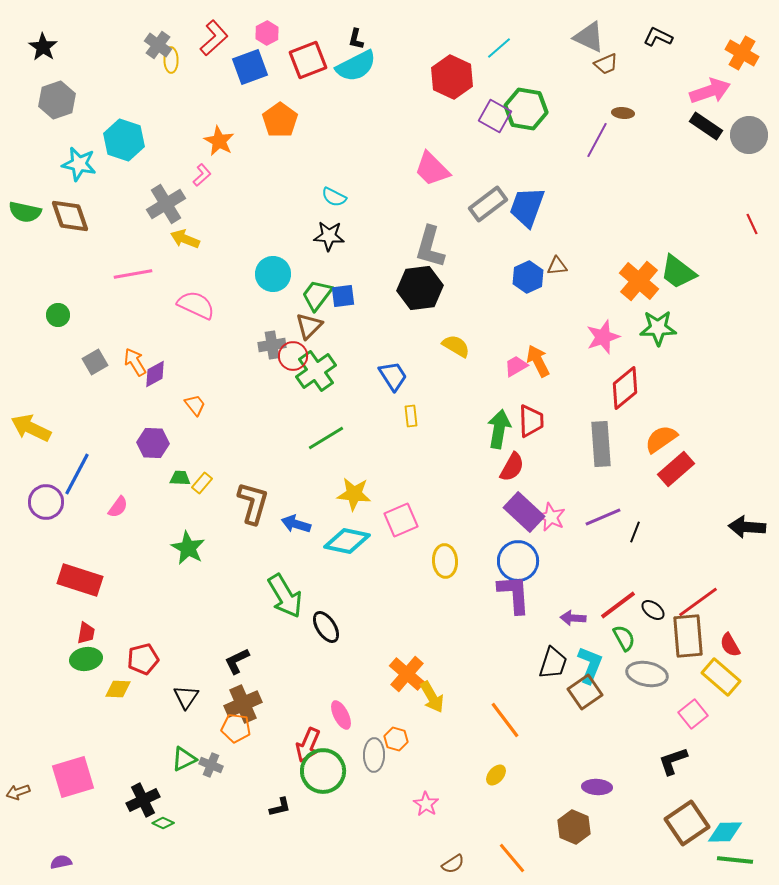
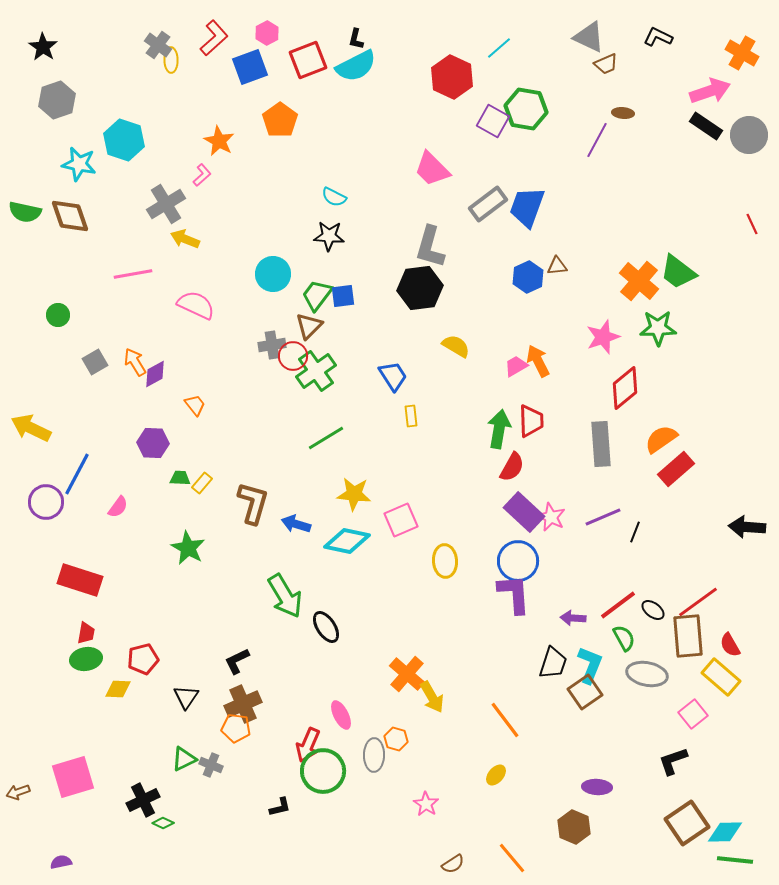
purple square at (495, 116): moved 2 px left, 5 px down
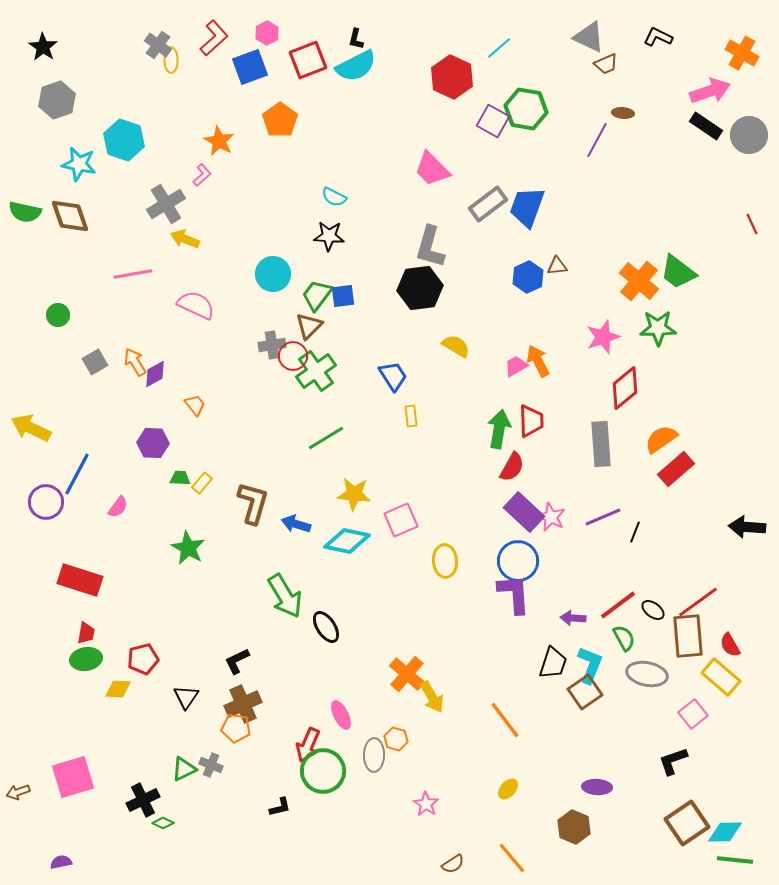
green triangle at (184, 759): moved 10 px down
yellow ellipse at (496, 775): moved 12 px right, 14 px down
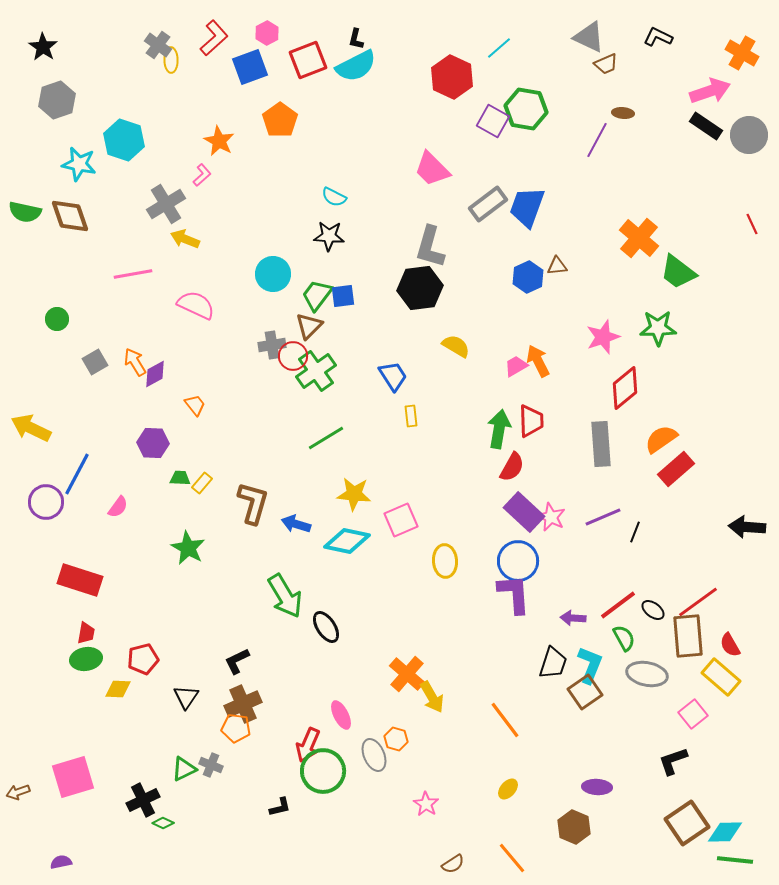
orange cross at (639, 281): moved 43 px up
green circle at (58, 315): moved 1 px left, 4 px down
gray ellipse at (374, 755): rotated 24 degrees counterclockwise
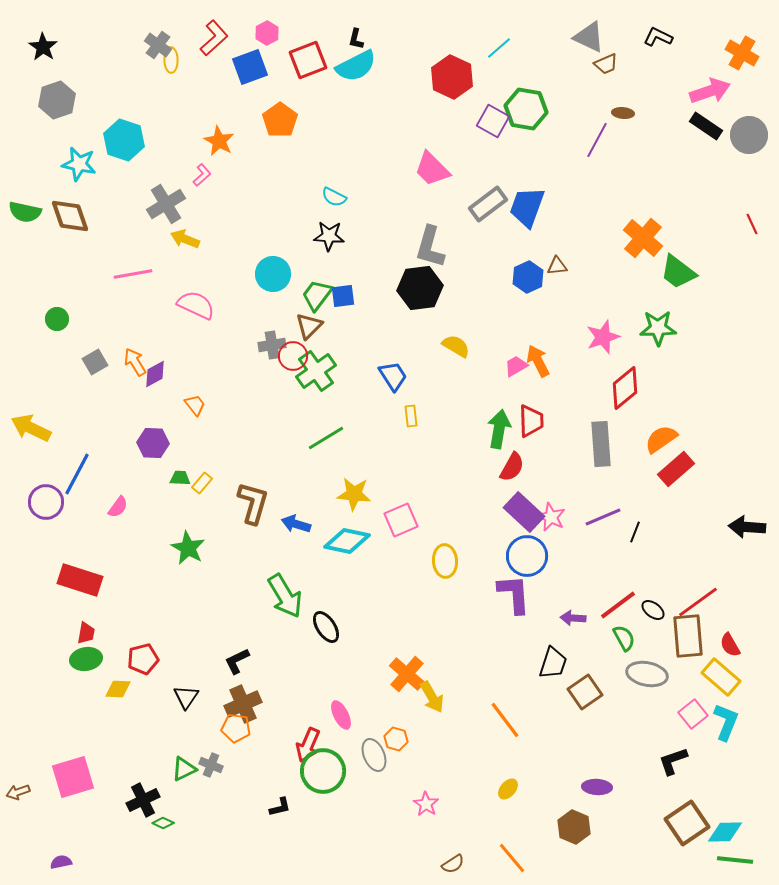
orange cross at (639, 238): moved 4 px right
blue circle at (518, 561): moved 9 px right, 5 px up
cyan L-shape at (590, 665): moved 136 px right, 57 px down
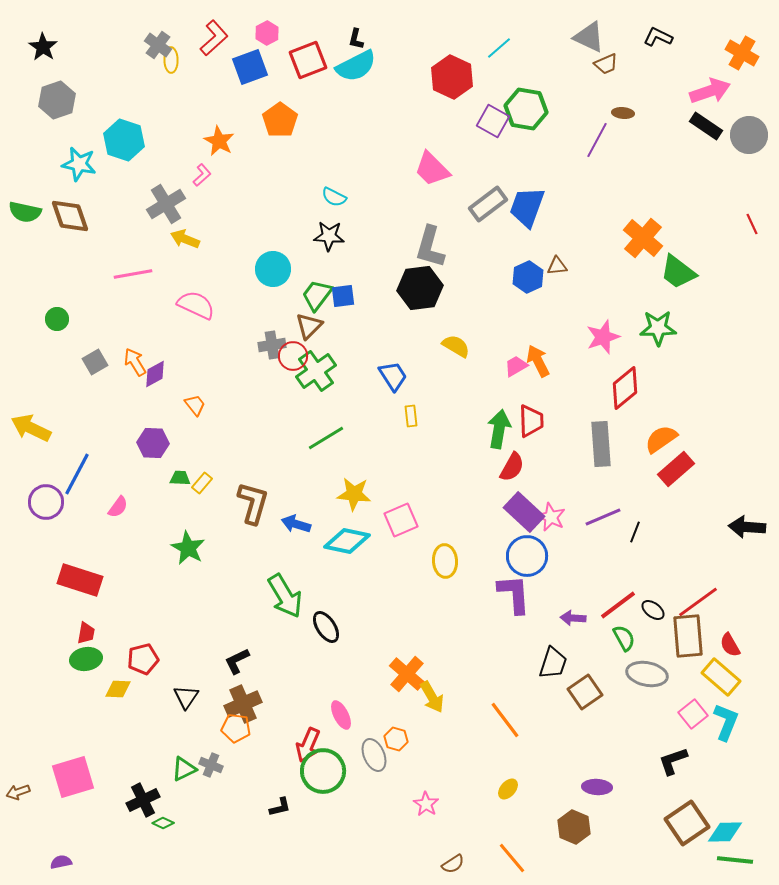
cyan circle at (273, 274): moved 5 px up
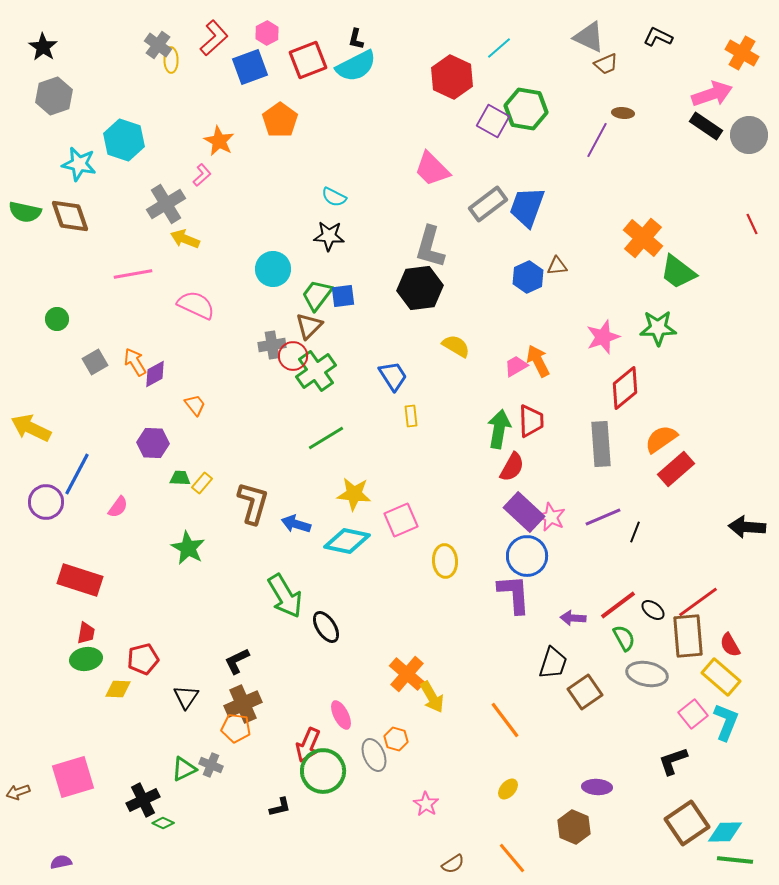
pink arrow at (710, 91): moved 2 px right, 3 px down
gray hexagon at (57, 100): moved 3 px left, 4 px up
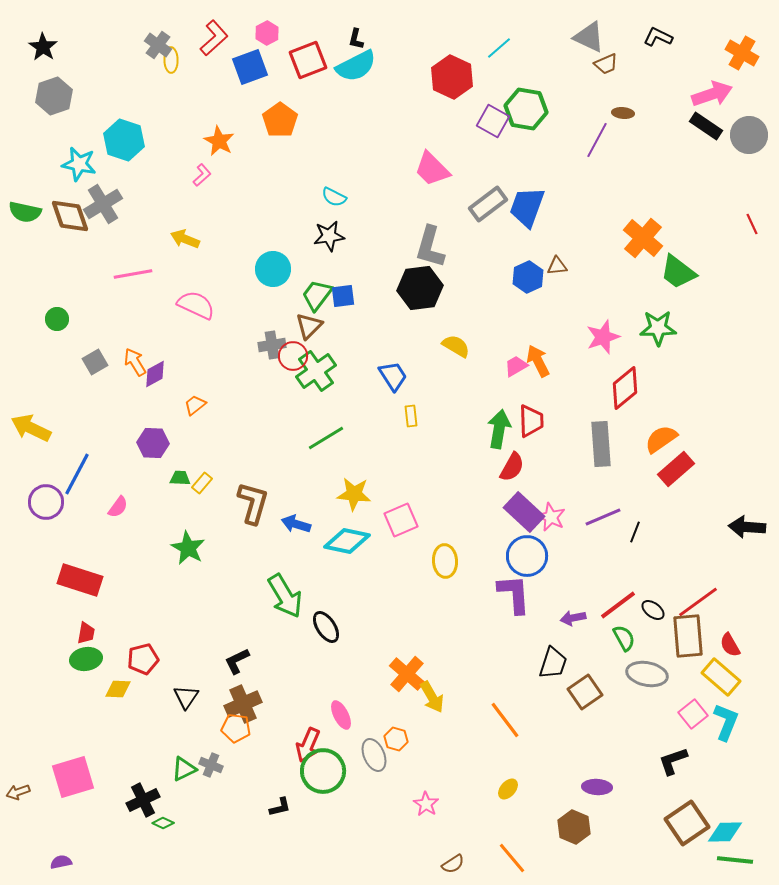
gray cross at (166, 204): moved 63 px left
black star at (329, 236): rotated 12 degrees counterclockwise
orange trapezoid at (195, 405): rotated 90 degrees counterclockwise
purple arrow at (573, 618): rotated 15 degrees counterclockwise
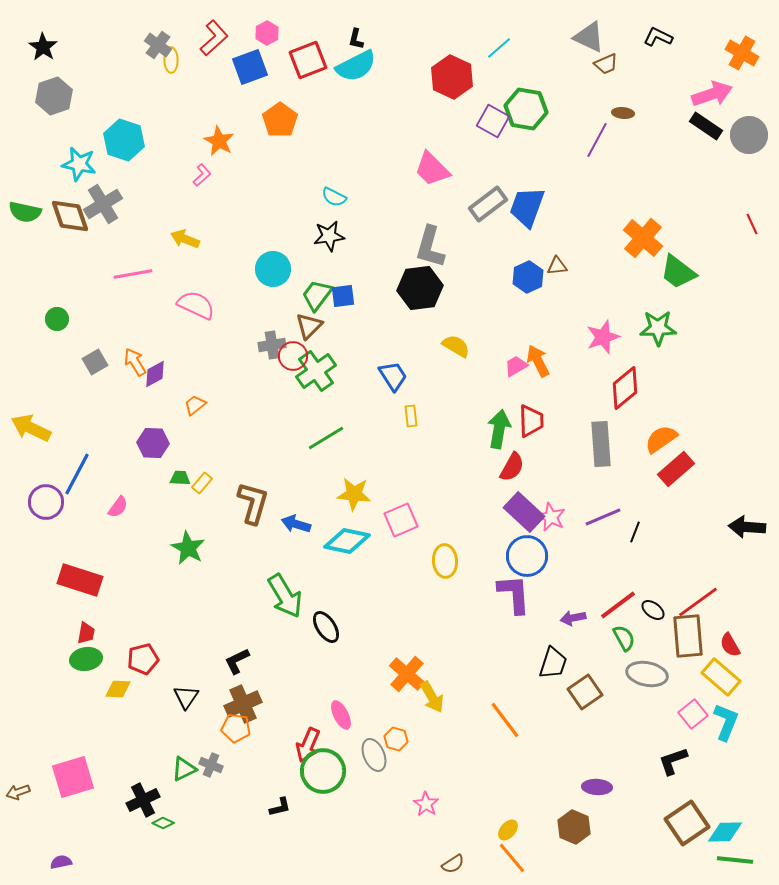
yellow ellipse at (508, 789): moved 41 px down
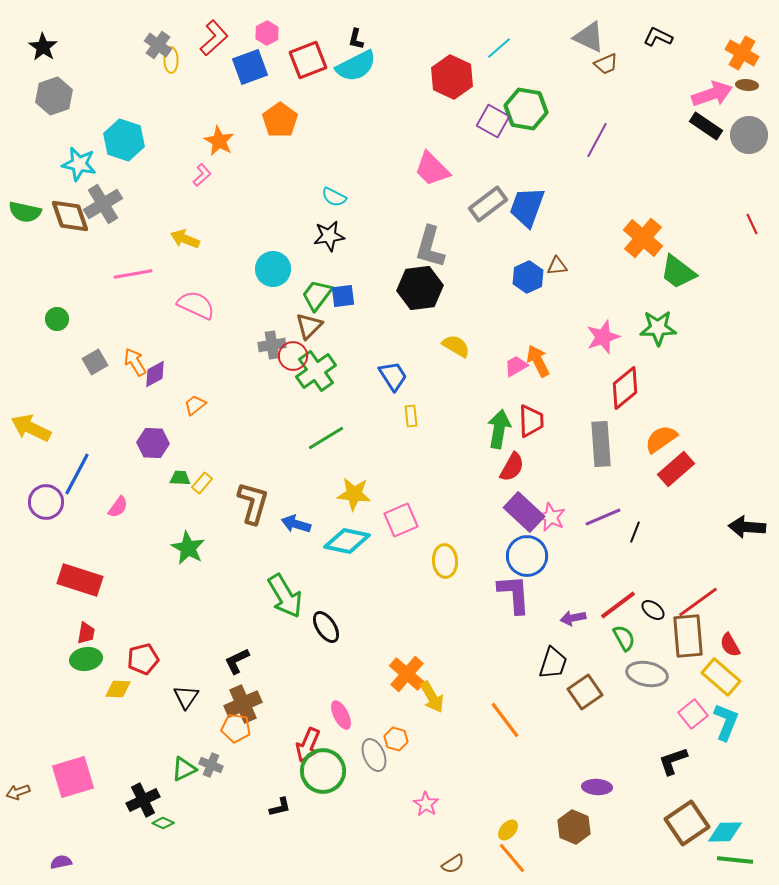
brown ellipse at (623, 113): moved 124 px right, 28 px up
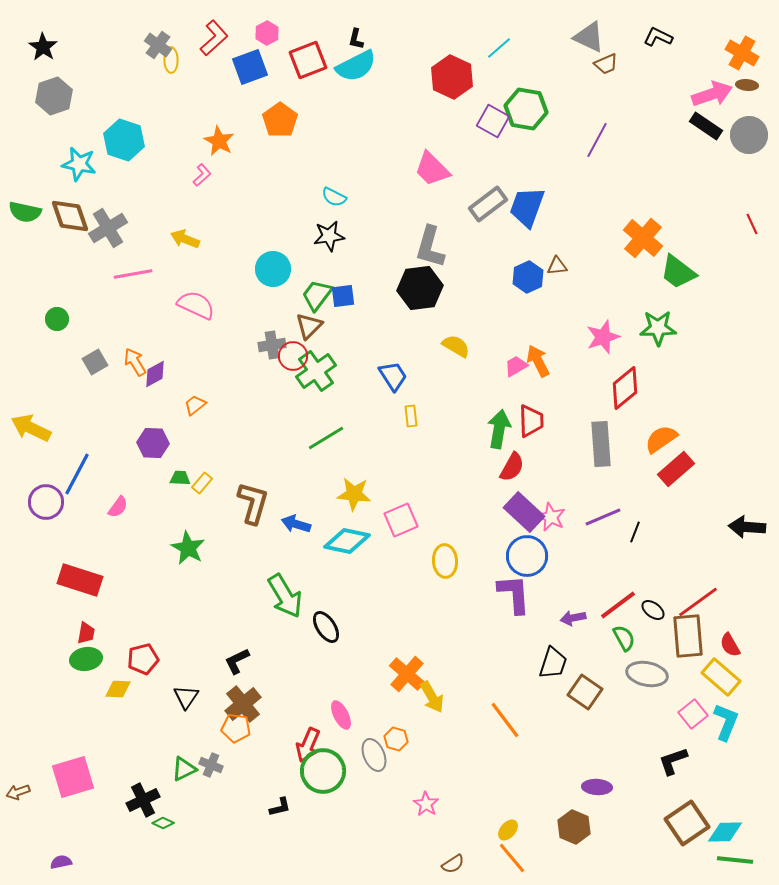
gray cross at (103, 204): moved 5 px right, 24 px down
brown square at (585, 692): rotated 20 degrees counterclockwise
brown cross at (243, 704): rotated 15 degrees counterclockwise
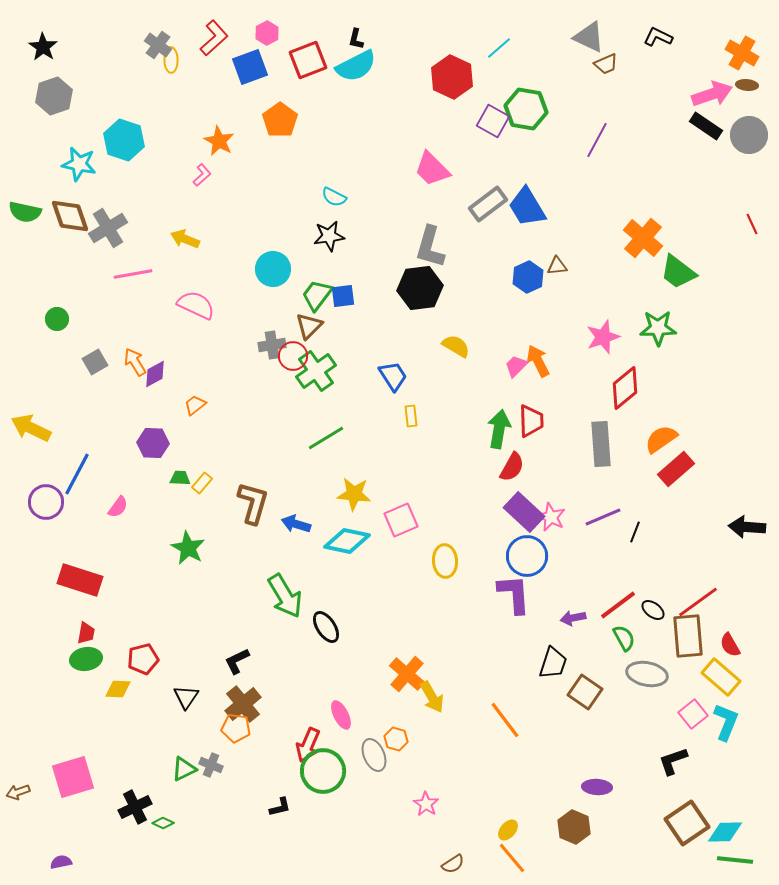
blue trapezoid at (527, 207): rotated 51 degrees counterclockwise
pink trapezoid at (516, 366): rotated 15 degrees counterclockwise
black cross at (143, 800): moved 8 px left, 7 px down
